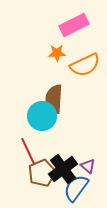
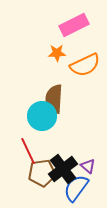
brown pentagon: rotated 16 degrees clockwise
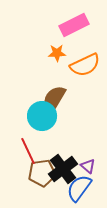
brown semicircle: rotated 28 degrees clockwise
blue semicircle: moved 3 px right
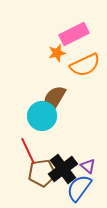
pink rectangle: moved 9 px down
orange star: rotated 12 degrees counterclockwise
